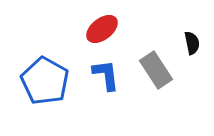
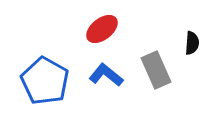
black semicircle: rotated 15 degrees clockwise
gray rectangle: rotated 9 degrees clockwise
blue L-shape: rotated 44 degrees counterclockwise
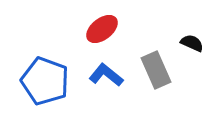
black semicircle: rotated 70 degrees counterclockwise
blue pentagon: rotated 9 degrees counterclockwise
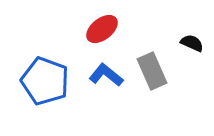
gray rectangle: moved 4 px left, 1 px down
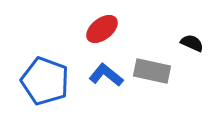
gray rectangle: rotated 54 degrees counterclockwise
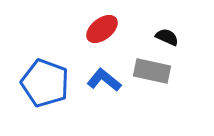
black semicircle: moved 25 px left, 6 px up
blue L-shape: moved 2 px left, 5 px down
blue pentagon: moved 2 px down
